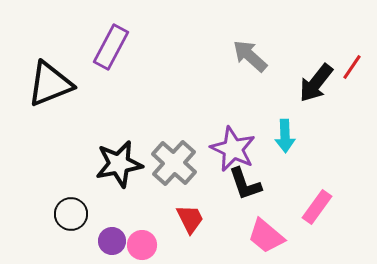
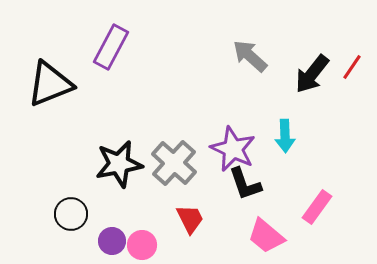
black arrow: moved 4 px left, 9 px up
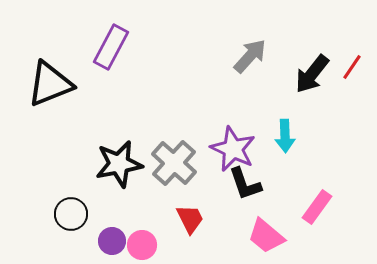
gray arrow: rotated 90 degrees clockwise
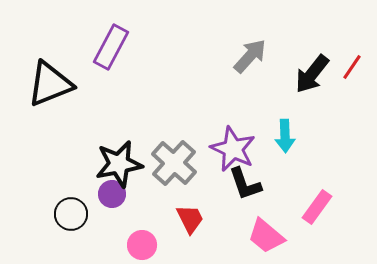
purple circle: moved 47 px up
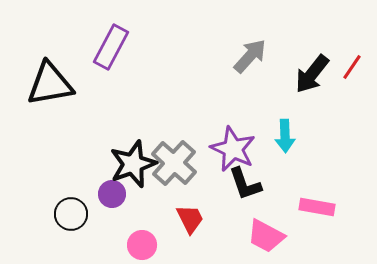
black triangle: rotated 12 degrees clockwise
black star: moved 14 px right; rotated 9 degrees counterclockwise
pink rectangle: rotated 64 degrees clockwise
pink trapezoid: rotated 12 degrees counterclockwise
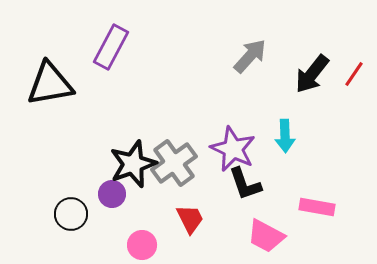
red line: moved 2 px right, 7 px down
gray cross: rotated 12 degrees clockwise
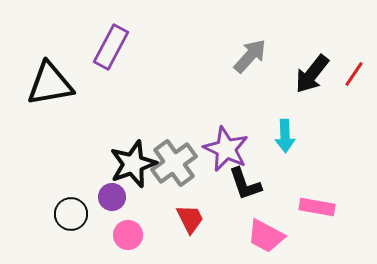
purple star: moved 7 px left
purple circle: moved 3 px down
pink circle: moved 14 px left, 10 px up
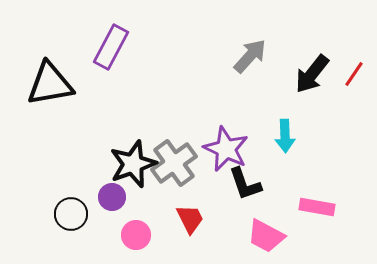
pink circle: moved 8 px right
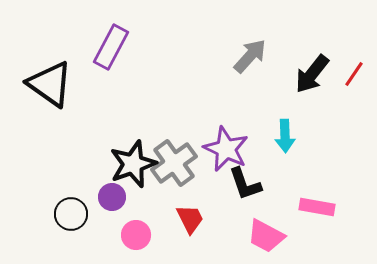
black triangle: rotated 45 degrees clockwise
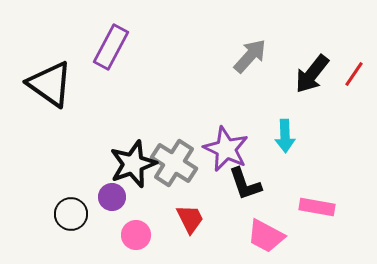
gray cross: rotated 21 degrees counterclockwise
